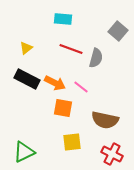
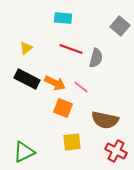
cyan rectangle: moved 1 px up
gray square: moved 2 px right, 5 px up
orange square: rotated 12 degrees clockwise
red cross: moved 4 px right, 3 px up
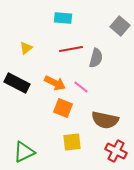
red line: rotated 30 degrees counterclockwise
black rectangle: moved 10 px left, 4 px down
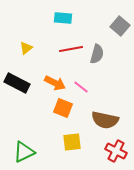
gray semicircle: moved 1 px right, 4 px up
